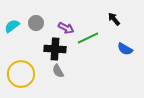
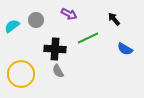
gray circle: moved 3 px up
purple arrow: moved 3 px right, 14 px up
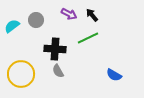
black arrow: moved 22 px left, 4 px up
blue semicircle: moved 11 px left, 26 px down
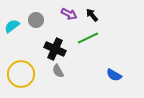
black cross: rotated 20 degrees clockwise
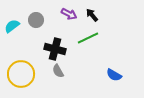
black cross: rotated 10 degrees counterclockwise
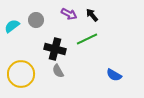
green line: moved 1 px left, 1 px down
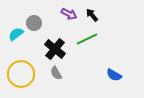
gray circle: moved 2 px left, 3 px down
cyan semicircle: moved 4 px right, 8 px down
black cross: rotated 25 degrees clockwise
gray semicircle: moved 2 px left, 2 px down
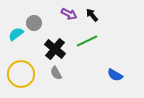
green line: moved 2 px down
blue semicircle: moved 1 px right
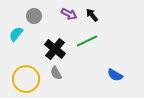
gray circle: moved 7 px up
cyan semicircle: rotated 14 degrees counterclockwise
yellow circle: moved 5 px right, 5 px down
